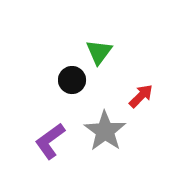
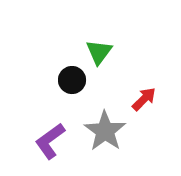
red arrow: moved 3 px right, 3 px down
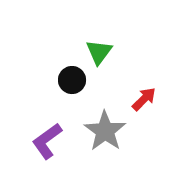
purple L-shape: moved 3 px left
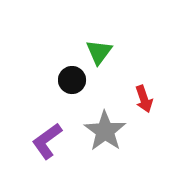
red arrow: rotated 116 degrees clockwise
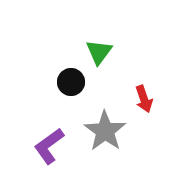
black circle: moved 1 px left, 2 px down
purple L-shape: moved 2 px right, 5 px down
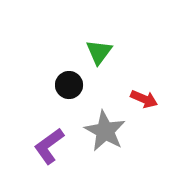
black circle: moved 2 px left, 3 px down
red arrow: rotated 48 degrees counterclockwise
gray star: rotated 6 degrees counterclockwise
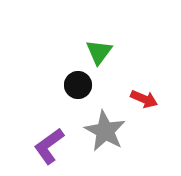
black circle: moved 9 px right
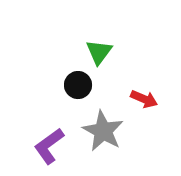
gray star: moved 2 px left
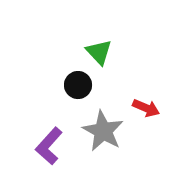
green triangle: rotated 20 degrees counterclockwise
red arrow: moved 2 px right, 9 px down
purple L-shape: rotated 12 degrees counterclockwise
